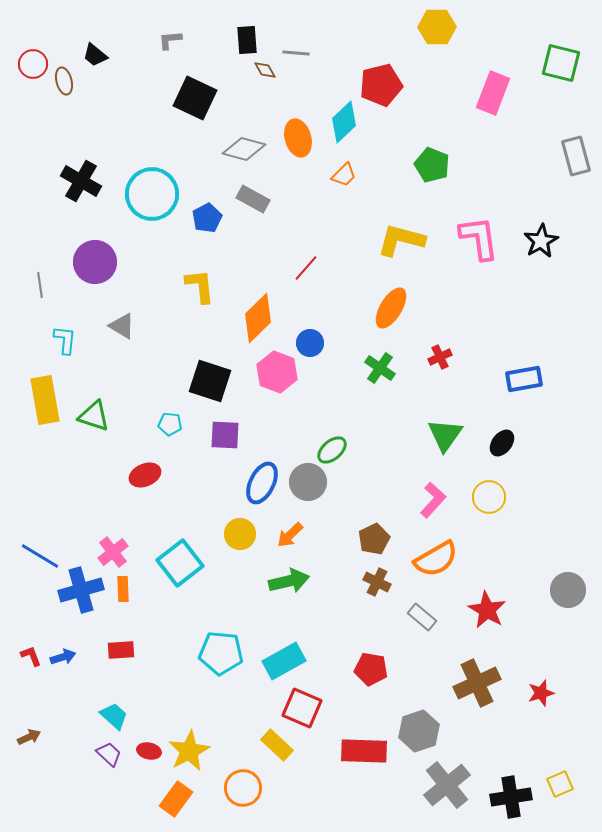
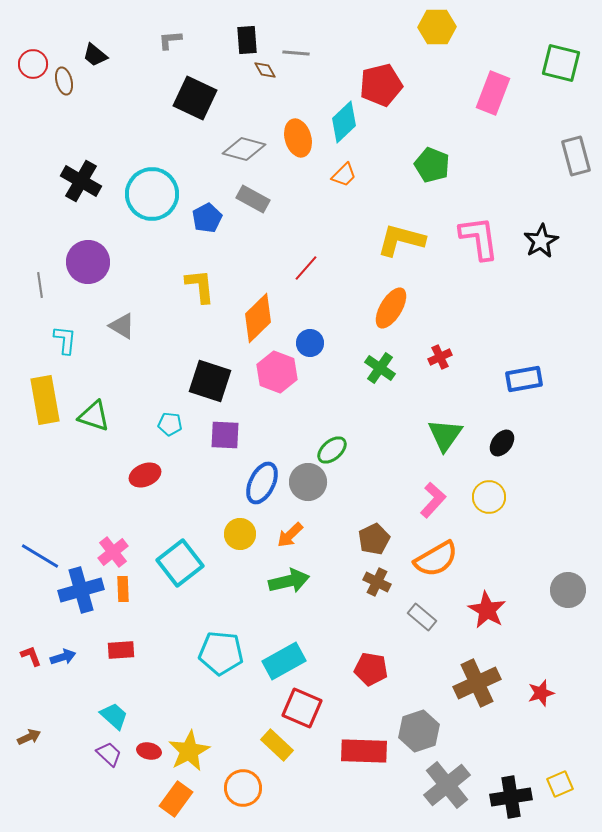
purple circle at (95, 262): moved 7 px left
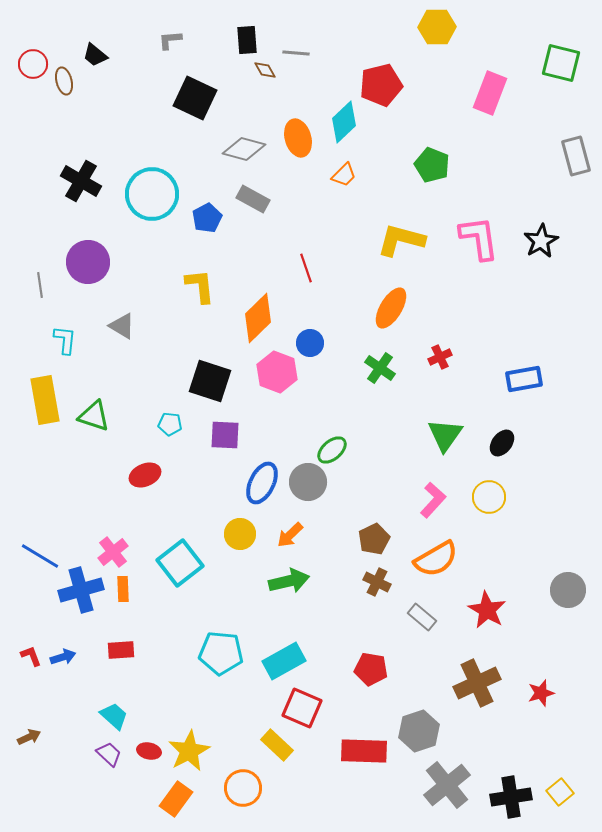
pink rectangle at (493, 93): moved 3 px left
red line at (306, 268): rotated 60 degrees counterclockwise
yellow square at (560, 784): moved 8 px down; rotated 16 degrees counterclockwise
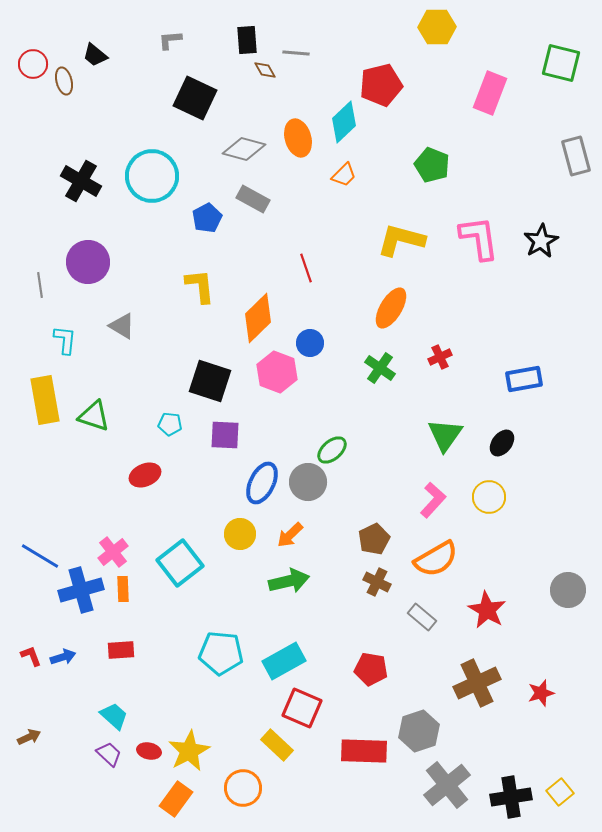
cyan circle at (152, 194): moved 18 px up
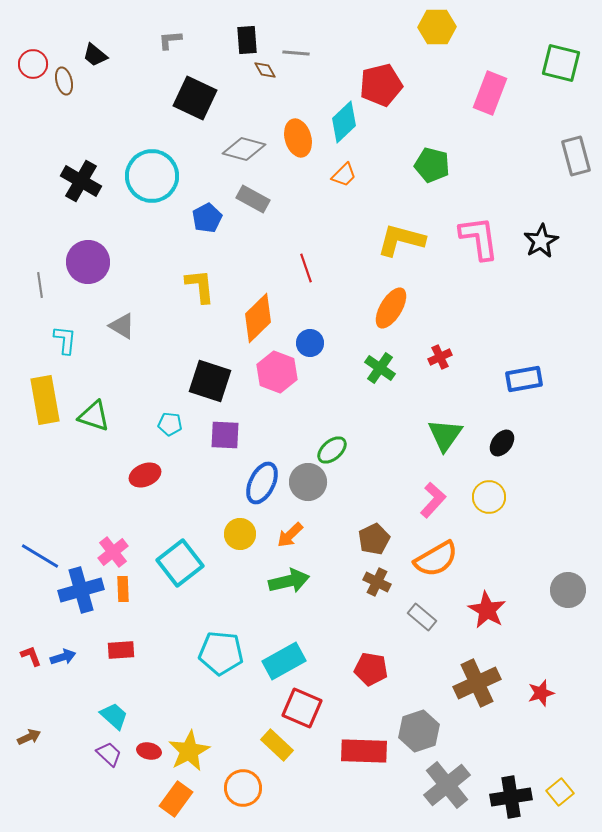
green pentagon at (432, 165): rotated 8 degrees counterclockwise
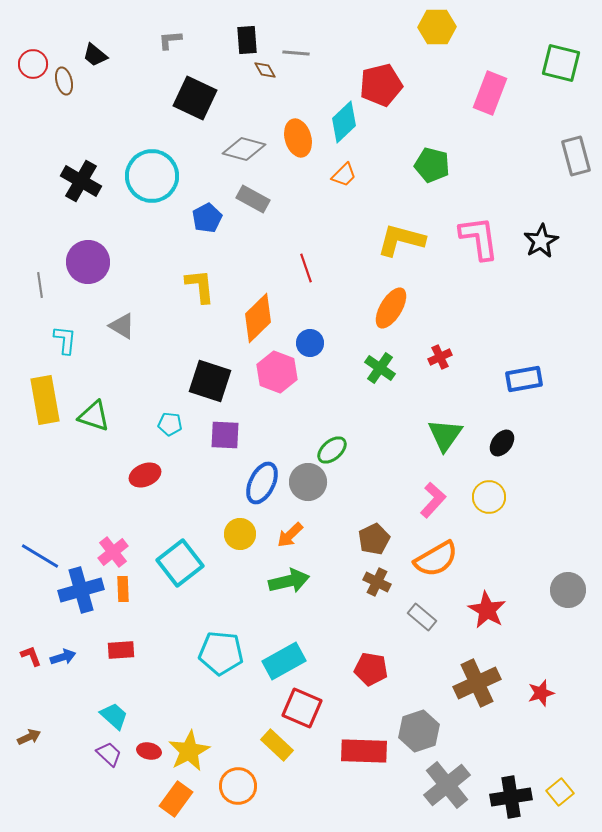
orange circle at (243, 788): moved 5 px left, 2 px up
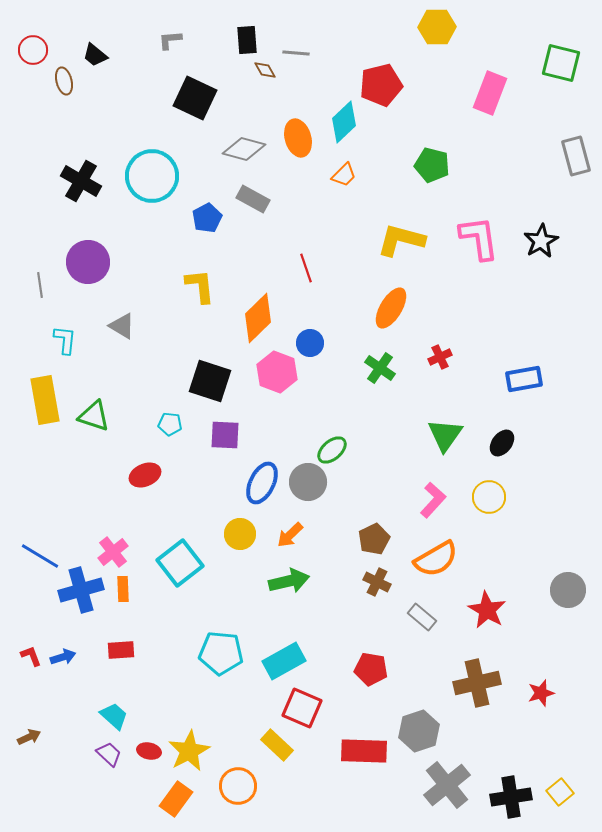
red circle at (33, 64): moved 14 px up
brown cross at (477, 683): rotated 12 degrees clockwise
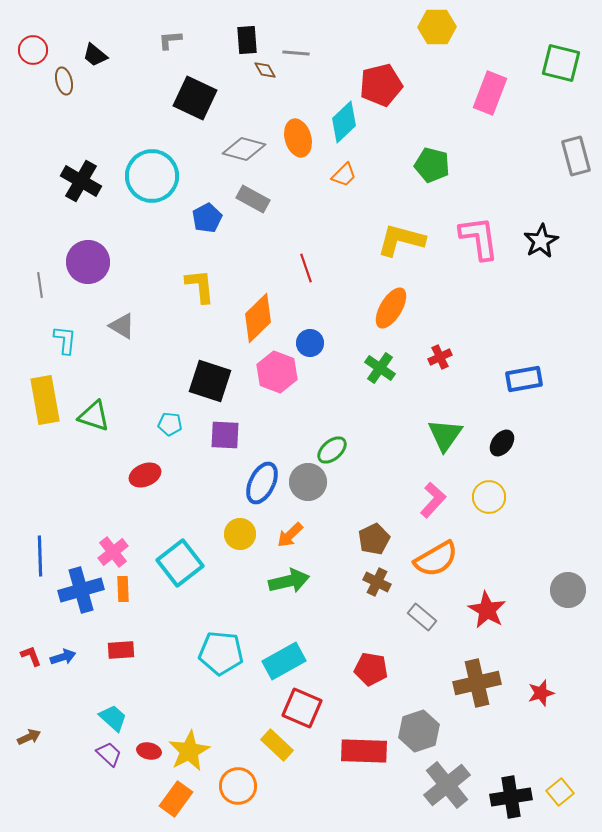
blue line at (40, 556): rotated 57 degrees clockwise
cyan trapezoid at (114, 716): moved 1 px left, 2 px down
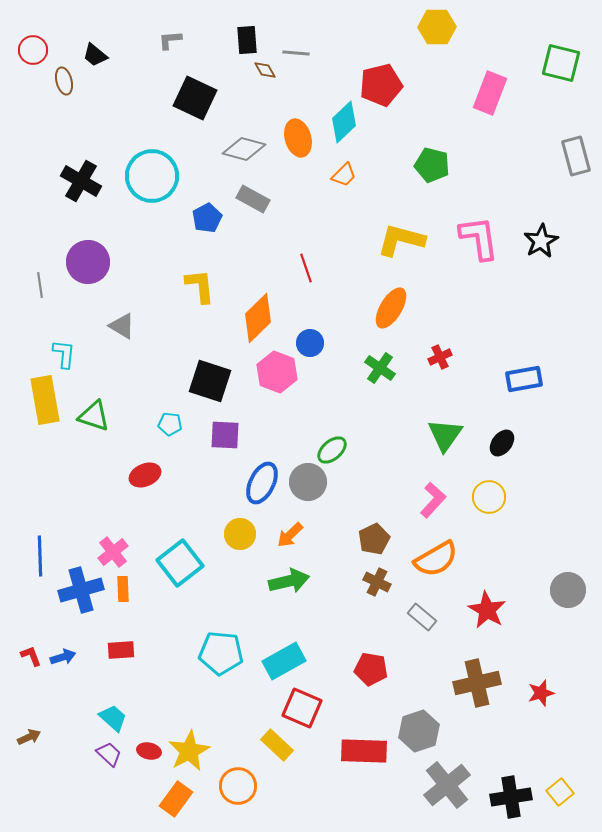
cyan L-shape at (65, 340): moved 1 px left, 14 px down
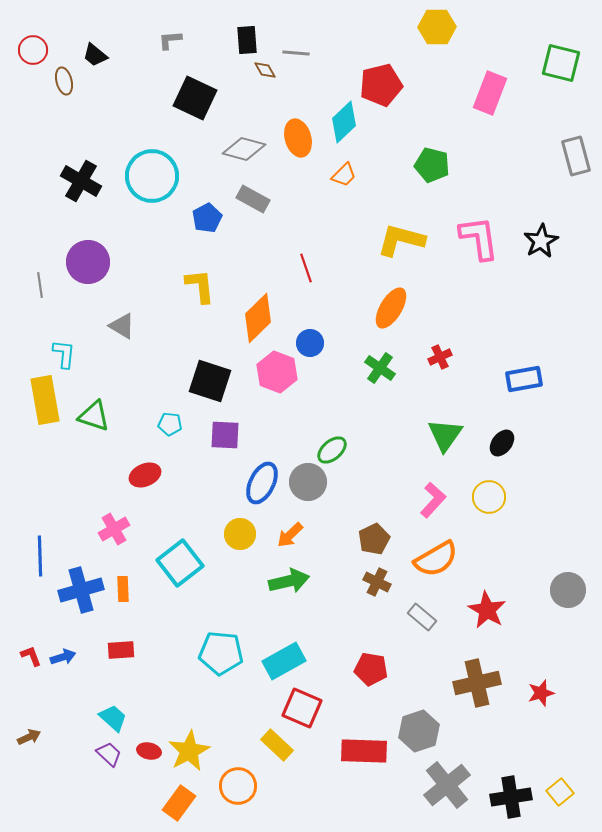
pink cross at (113, 552): moved 1 px right, 23 px up; rotated 8 degrees clockwise
orange rectangle at (176, 799): moved 3 px right, 4 px down
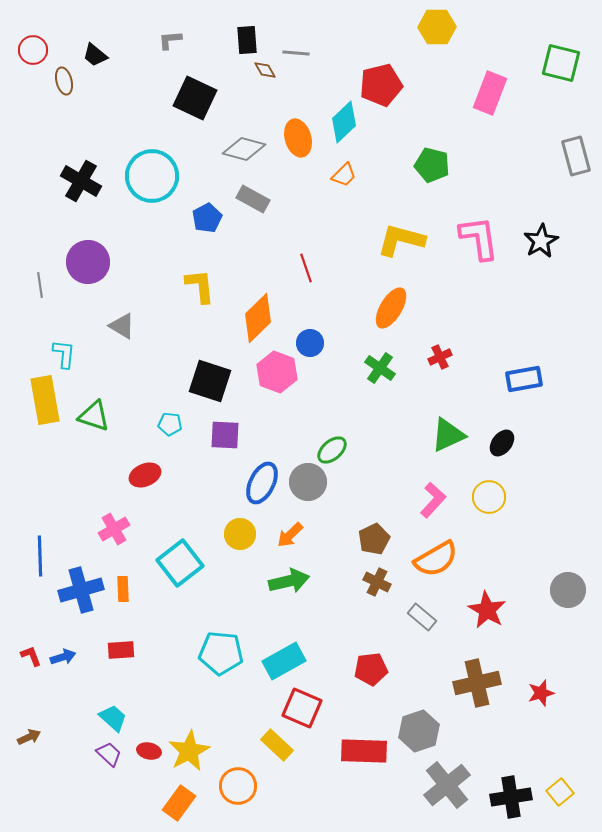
green triangle at (445, 435): moved 3 px right; rotated 30 degrees clockwise
red pentagon at (371, 669): rotated 16 degrees counterclockwise
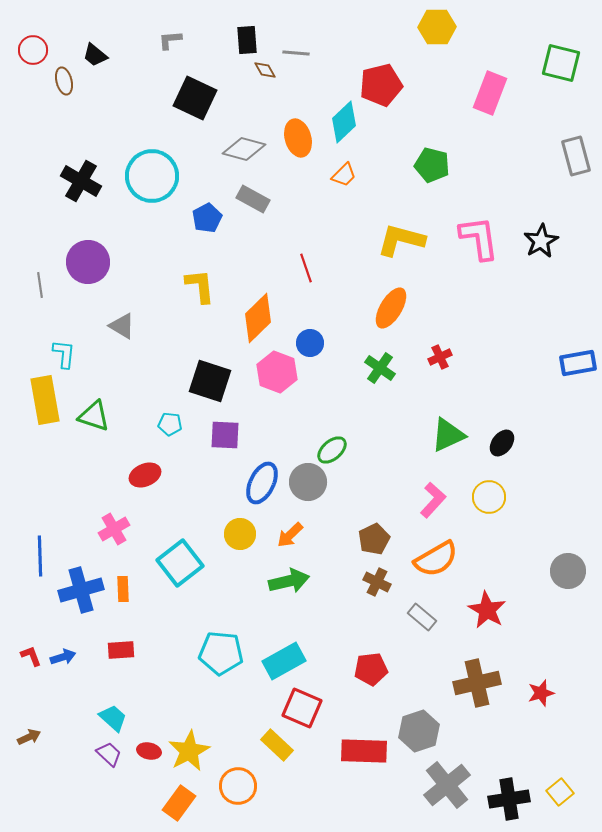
blue rectangle at (524, 379): moved 54 px right, 16 px up
gray circle at (568, 590): moved 19 px up
black cross at (511, 797): moved 2 px left, 2 px down
